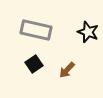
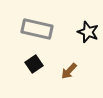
gray rectangle: moved 1 px right, 1 px up
brown arrow: moved 2 px right, 1 px down
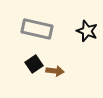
black star: moved 1 px left, 1 px up
brown arrow: moved 14 px left; rotated 126 degrees counterclockwise
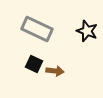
gray rectangle: rotated 12 degrees clockwise
black square: rotated 30 degrees counterclockwise
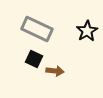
black star: rotated 20 degrees clockwise
black square: moved 5 px up
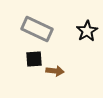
black square: rotated 30 degrees counterclockwise
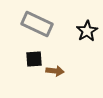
gray rectangle: moved 5 px up
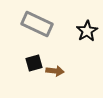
black square: moved 4 px down; rotated 12 degrees counterclockwise
